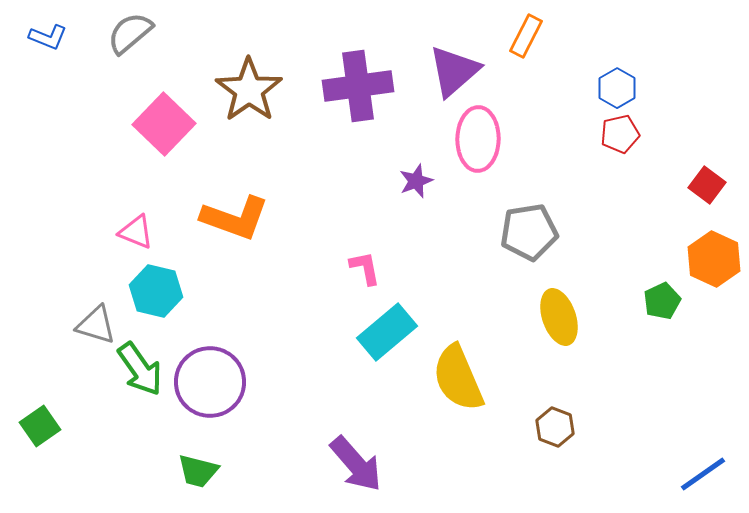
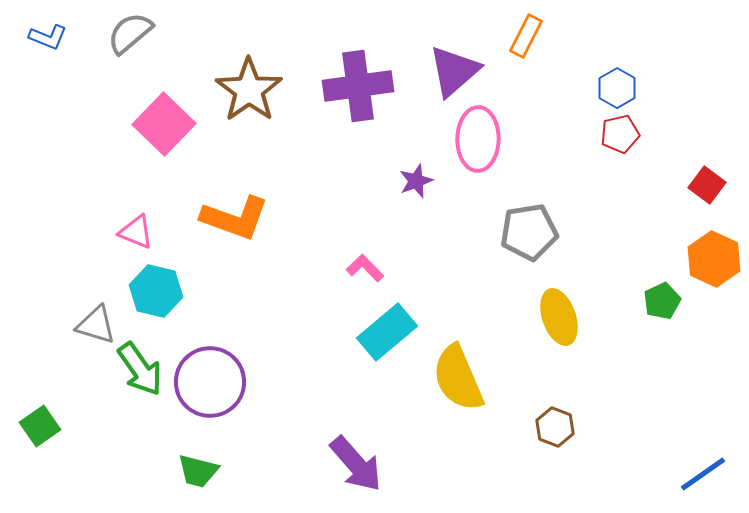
pink L-shape: rotated 33 degrees counterclockwise
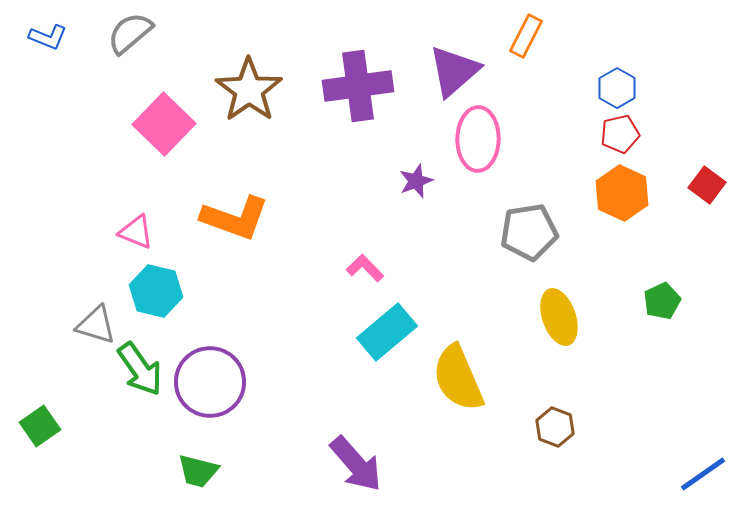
orange hexagon: moved 92 px left, 66 px up
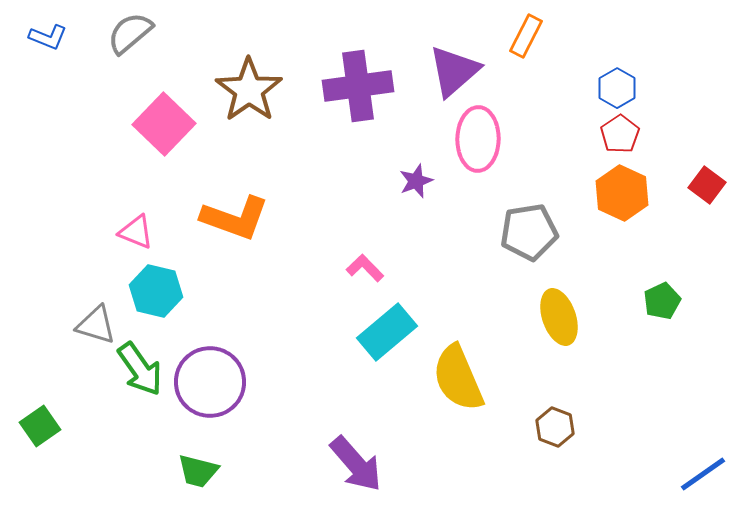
red pentagon: rotated 21 degrees counterclockwise
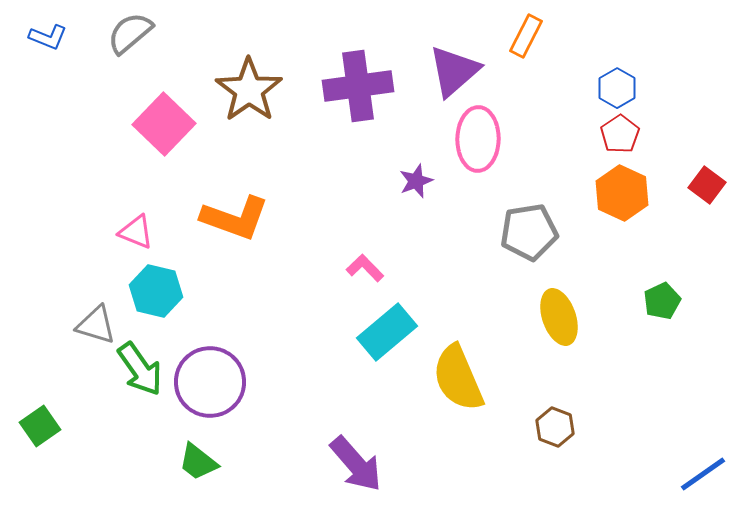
green trapezoid: moved 9 px up; rotated 24 degrees clockwise
